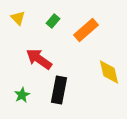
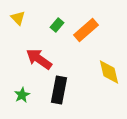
green rectangle: moved 4 px right, 4 px down
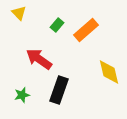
yellow triangle: moved 1 px right, 5 px up
black rectangle: rotated 8 degrees clockwise
green star: rotated 14 degrees clockwise
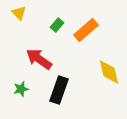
green star: moved 1 px left, 6 px up
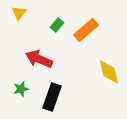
yellow triangle: rotated 21 degrees clockwise
red arrow: rotated 12 degrees counterclockwise
black rectangle: moved 7 px left, 7 px down
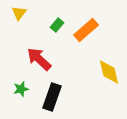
red arrow: rotated 20 degrees clockwise
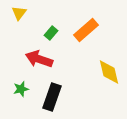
green rectangle: moved 6 px left, 8 px down
red arrow: rotated 24 degrees counterclockwise
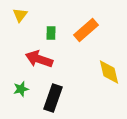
yellow triangle: moved 1 px right, 2 px down
green rectangle: rotated 40 degrees counterclockwise
black rectangle: moved 1 px right, 1 px down
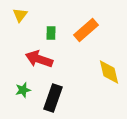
green star: moved 2 px right, 1 px down
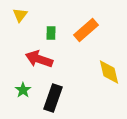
green star: rotated 21 degrees counterclockwise
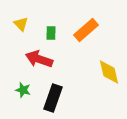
yellow triangle: moved 1 px right, 9 px down; rotated 21 degrees counterclockwise
green star: rotated 21 degrees counterclockwise
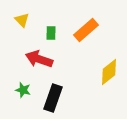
yellow triangle: moved 1 px right, 4 px up
yellow diamond: rotated 64 degrees clockwise
